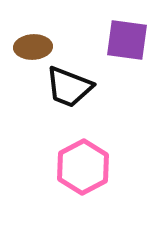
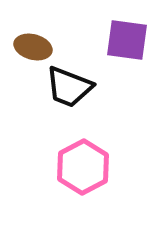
brown ellipse: rotated 18 degrees clockwise
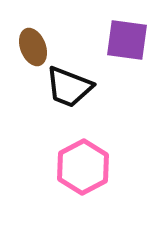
brown ellipse: rotated 54 degrees clockwise
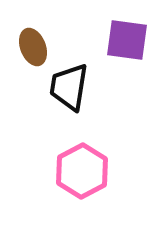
black trapezoid: rotated 78 degrees clockwise
pink hexagon: moved 1 px left, 4 px down
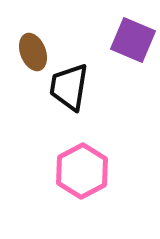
purple square: moved 6 px right; rotated 15 degrees clockwise
brown ellipse: moved 5 px down
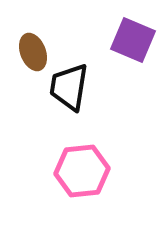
pink hexagon: rotated 22 degrees clockwise
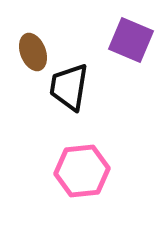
purple square: moved 2 px left
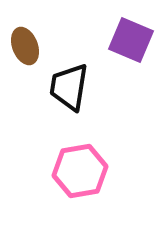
brown ellipse: moved 8 px left, 6 px up
pink hexagon: moved 2 px left; rotated 4 degrees counterclockwise
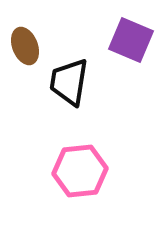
black trapezoid: moved 5 px up
pink hexagon: rotated 4 degrees clockwise
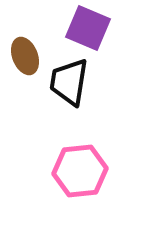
purple square: moved 43 px left, 12 px up
brown ellipse: moved 10 px down
